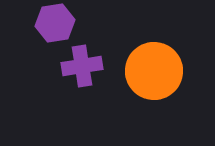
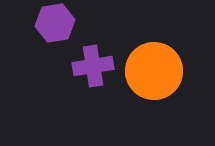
purple cross: moved 11 px right
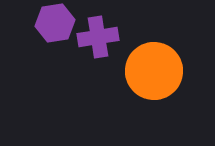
purple cross: moved 5 px right, 29 px up
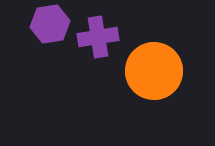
purple hexagon: moved 5 px left, 1 px down
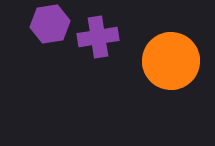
orange circle: moved 17 px right, 10 px up
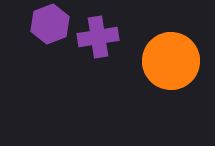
purple hexagon: rotated 12 degrees counterclockwise
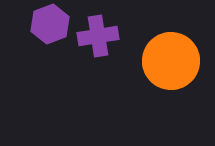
purple cross: moved 1 px up
